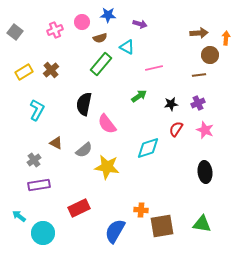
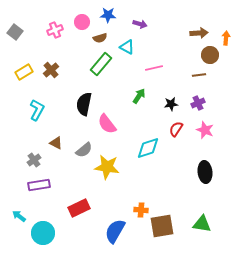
green arrow: rotated 21 degrees counterclockwise
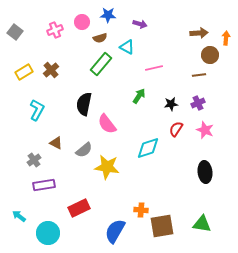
purple rectangle: moved 5 px right
cyan circle: moved 5 px right
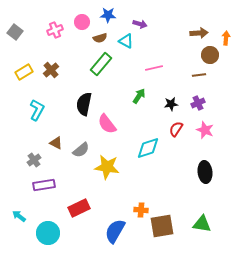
cyan triangle: moved 1 px left, 6 px up
gray semicircle: moved 3 px left
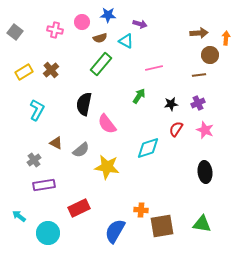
pink cross: rotated 35 degrees clockwise
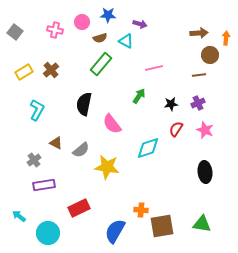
pink semicircle: moved 5 px right
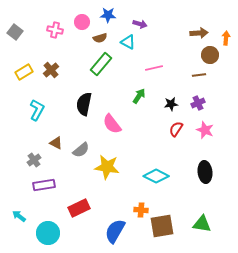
cyan triangle: moved 2 px right, 1 px down
cyan diamond: moved 8 px right, 28 px down; rotated 45 degrees clockwise
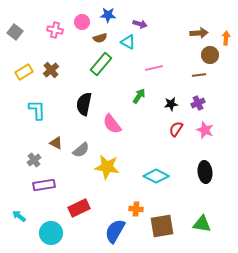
cyan L-shape: rotated 30 degrees counterclockwise
orange cross: moved 5 px left, 1 px up
cyan circle: moved 3 px right
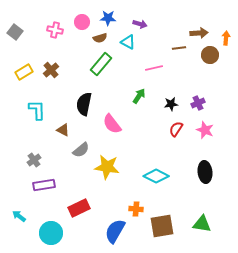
blue star: moved 3 px down
brown line: moved 20 px left, 27 px up
brown triangle: moved 7 px right, 13 px up
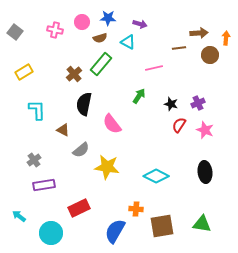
brown cross: moved 23 px right, 4 px down
black star: rotated 24 degrees clockwise
red semicircle: moved 3 px right, 4 px up
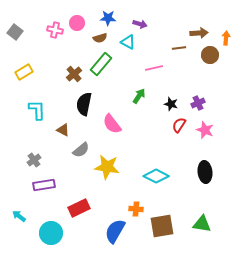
pink circle: moved 5 px left, 1 px down
